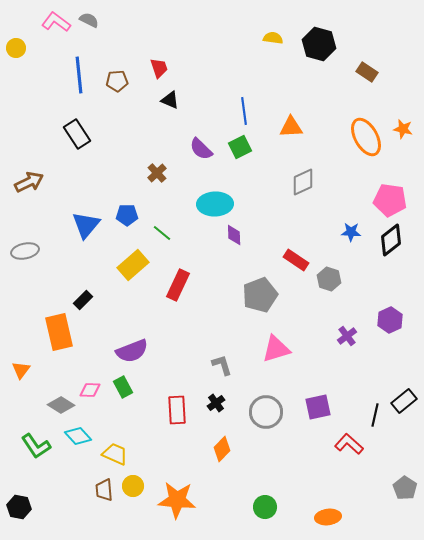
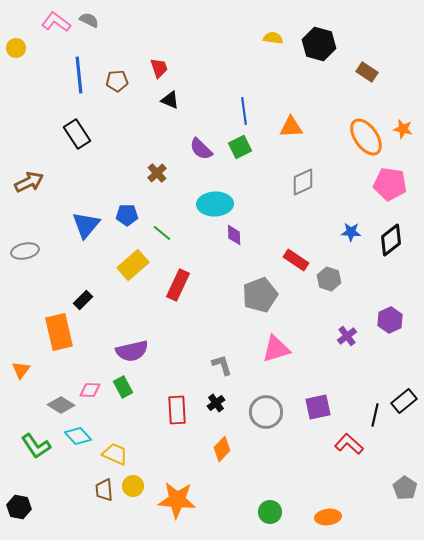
orange ellipse at (366, 137): rotated 6 degrees counterclockwise
pink pentagon at (390, 200): moved 16 px up
purple semicircle at (132, 351): rotated 8 degrees clockwise
green circle at (265, 507): moved 5 px right, 5 px down
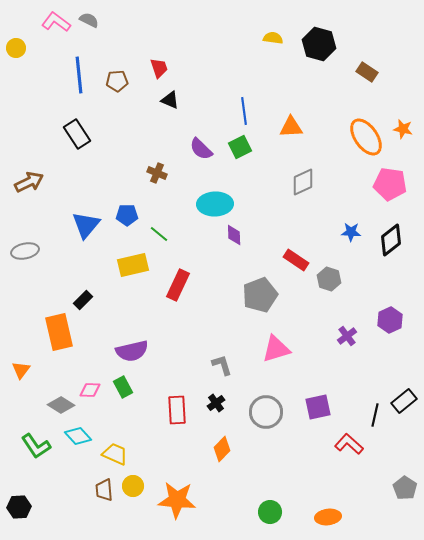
brown cross at (157, 173): rotated 24 degrees counterclockwise
green line at (162, 233): moved 3 px left, 1 px down
yellow rectangle at (133, 265): rotated 28 degrees clockwise
black hexagon at (19, 507): rotated 15 degrees counterclockwise
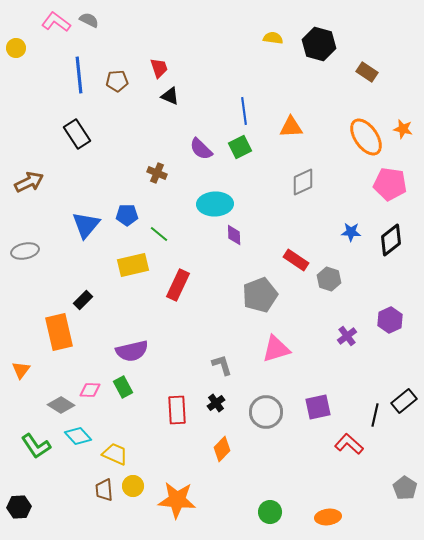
black triangle at (170, 100): moved 4 px up
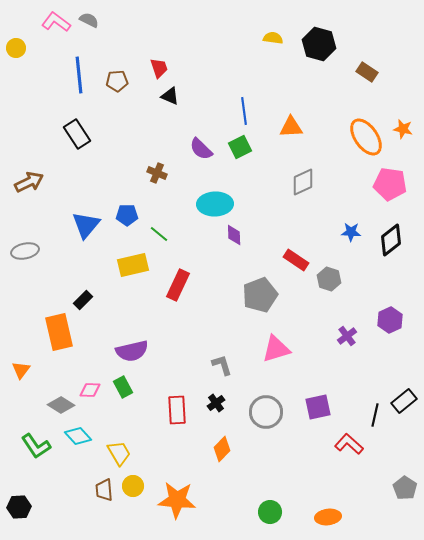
yellow trapezoid at (115, 454): moved 4 px right, 1 px up; rotated 36 degrees clockwise
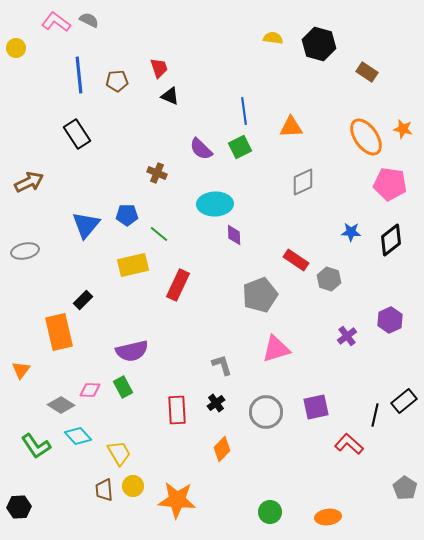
purple square at (318, 407): moved 2 px left
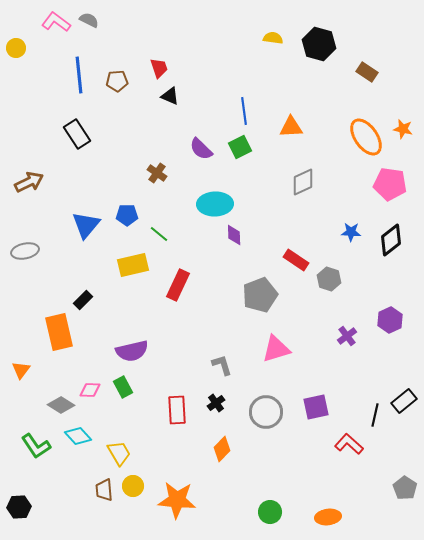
brown cross at (157, 173): rotated 12 degrees clockwise
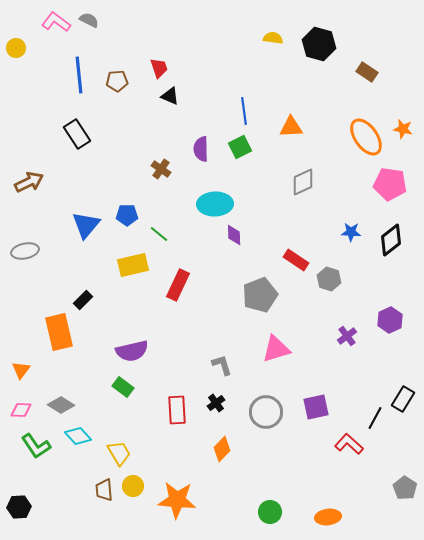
purple semicircle at (201, 149): rotated 45 degrees clockwise
brown cross at (157, 173): moved 4 px right, 4 px up
green rectangle at (123, 387): rotated 25 degrees counterclockwise
pink diamond at (90, 390): moved 69 px left, 20 px down
black rectangle at (404, 401): moved 1 px left, 2 px up; rotated 20 degrees counterclockwise
black line at (375, 415): moved 3 px down; rotated 15 degrees clockwise
